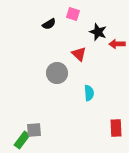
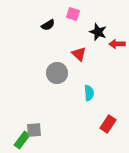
black semicircle: moved 1 px left, 1 px down
red rectangle: moved 8 px left, 4 px up; rotated 36 degrees clockwise
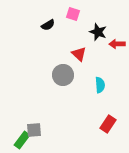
gray circle: moved 6 px right, 2 px down
cyan semicircle: moved 11 px right, 8 px up
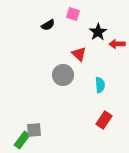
black star: rotated 18 degrees clockwise
red rectangle: moved 4 px left, 4 px up
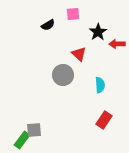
pink square: rotated 24 degrees counterclockwise
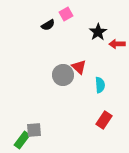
pink square: moved 7 px left; rotated 24 degrees counterclockwise
red triangle: moved 13 px down
